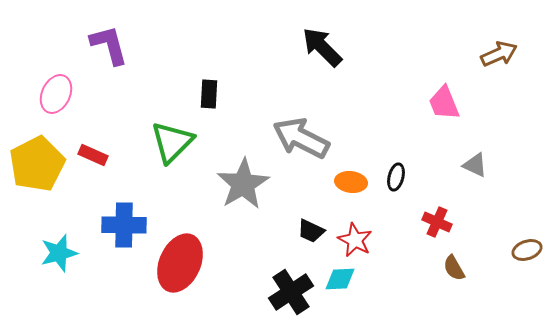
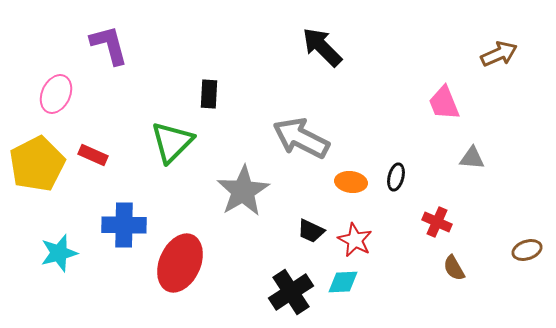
gray triangle: moved 3 px left, 7 px up; rotated 20 degrees counterclockwise
gray star: moved 7 px down
cyan diamond: moved 3 px right, 3 px down
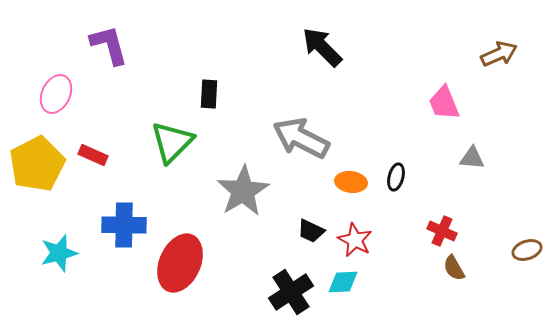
red cross: moved 5 px right, 9 px down
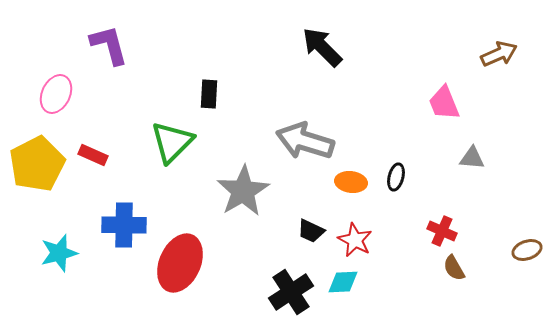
gray arrow: moved 4 px right, 3 px down; rotated 10 degrees counterclockwise
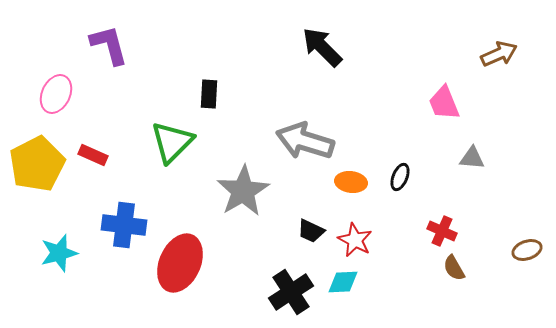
black ellipse: moved 4 px right; rotated 8 degrees clockwise
blue cross: rotated 6 degrees clockwise
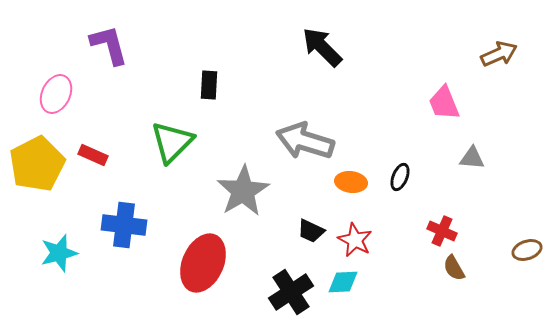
black rectangle: moved 9 px up
red ellipse: moved 23 px right
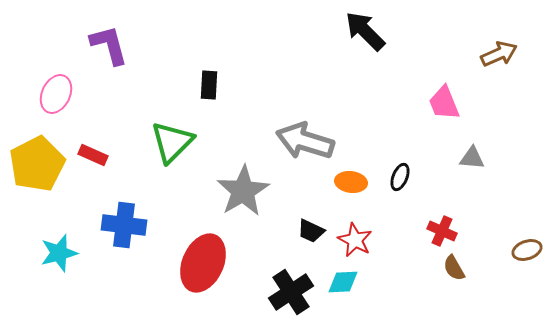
black arrow: moved 43 px right, 16 px up
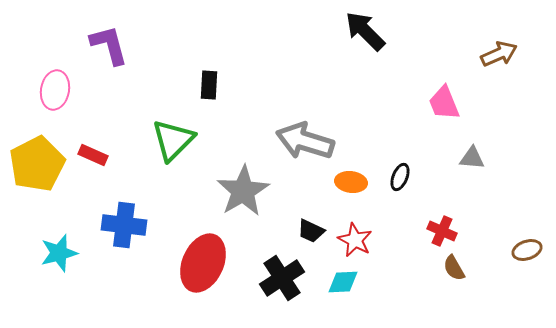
pink ellipse: moved 1 px left, 4 px up; rotated 15 degrees counterclockwise
green triangle: moved 1 px right, 2 px up
black cross: moved 9 px left, 14 px up
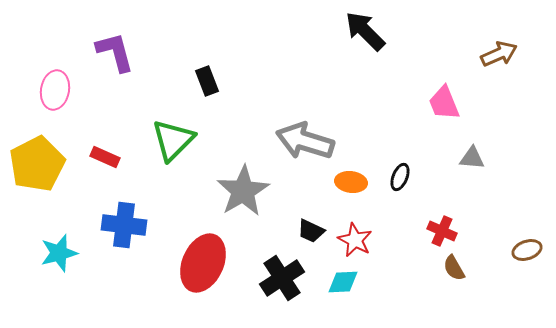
purple L-shape: moved 6 px right, 7 px down
black rectangle: moved 2 px left, 4 px up; rotated 24 degrees counterclockwise
red rectangle: moved 12 px right, 2 px down
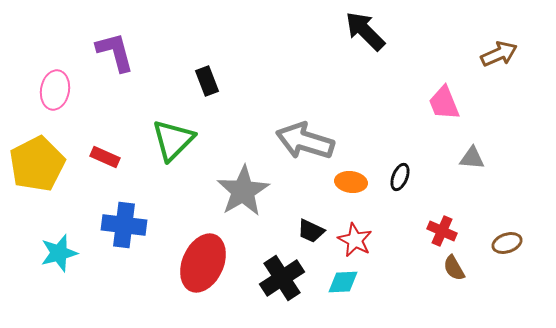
brown ellipse: moved 20 px left, 7 px up
